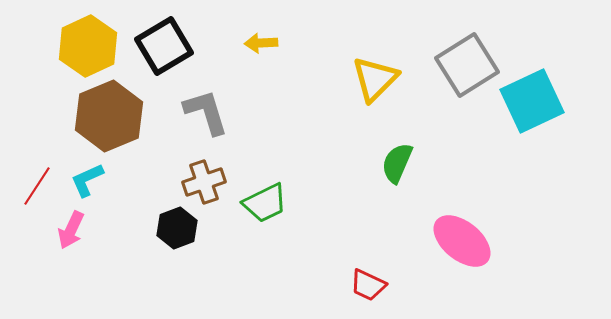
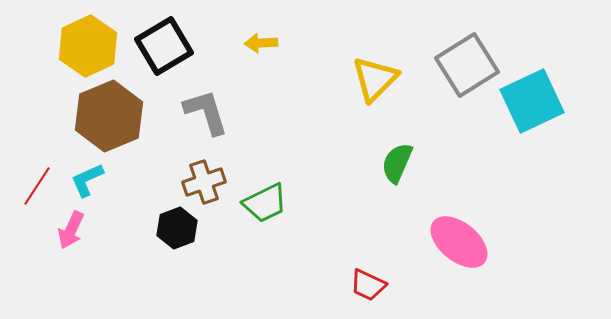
pink ellipse: moved 3 px left, 1 px down
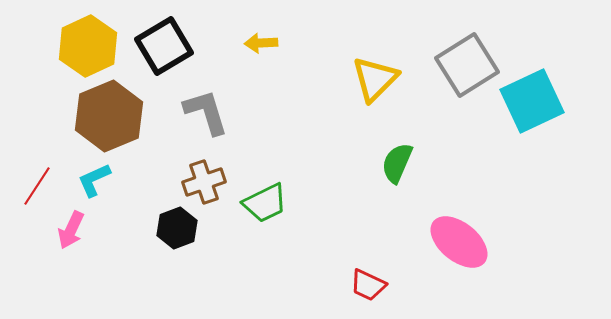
cyan L-shape: moved 7 px right
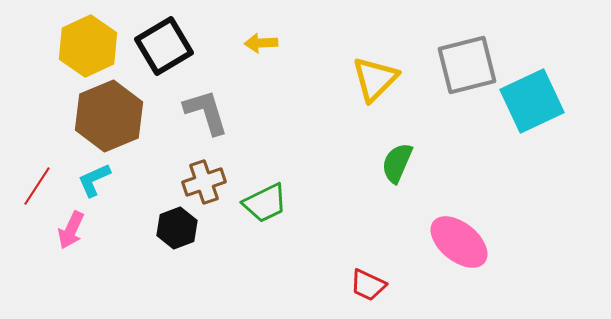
gray square: rotated 18 degrees clockwise
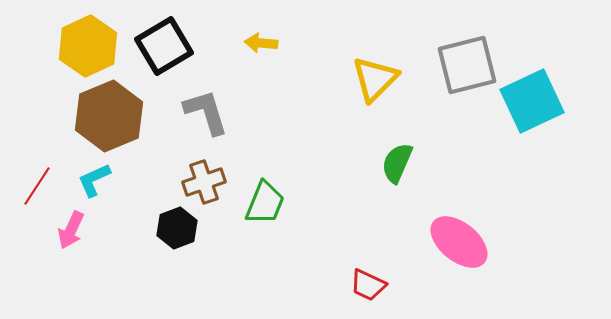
yellow arrow: rotated 8 degrees clockwise
green trapezoid: rotated 42 degrees counterclockwise
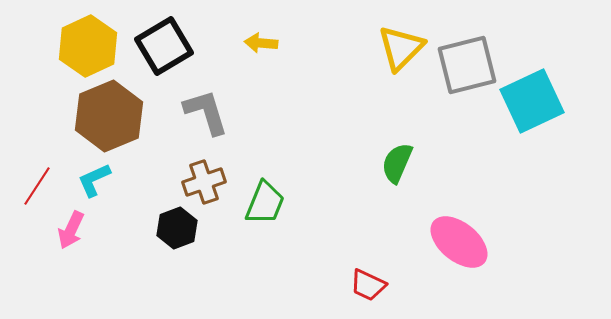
yellow triangle: moved 26 px right, 31 px up
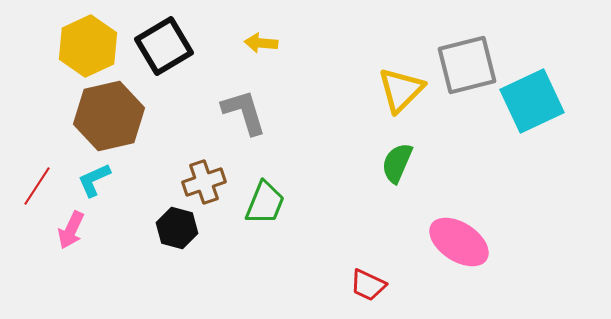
yellow triangle: moved 42 px down
gray L-shape: moved 38 px right
brown hexagon: rotated 10 degrees clockwise
black hexagon: rotated 24 degrees counterclockwise
pink ellipse: rotated 6 degrees counterclockwise
